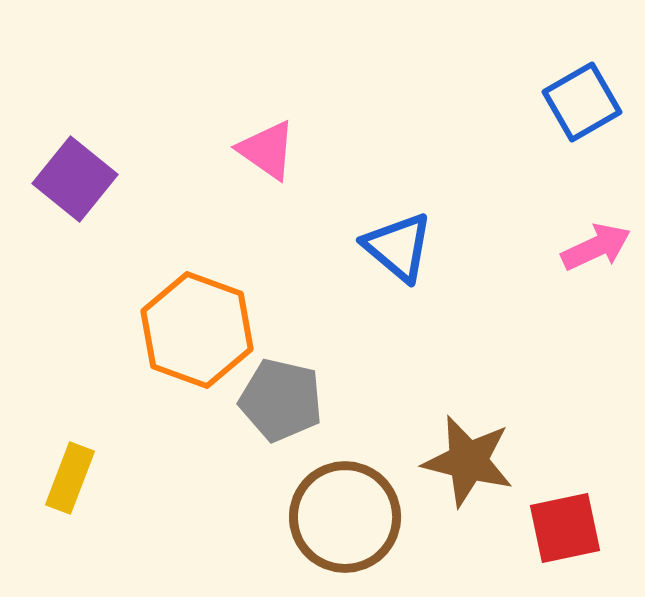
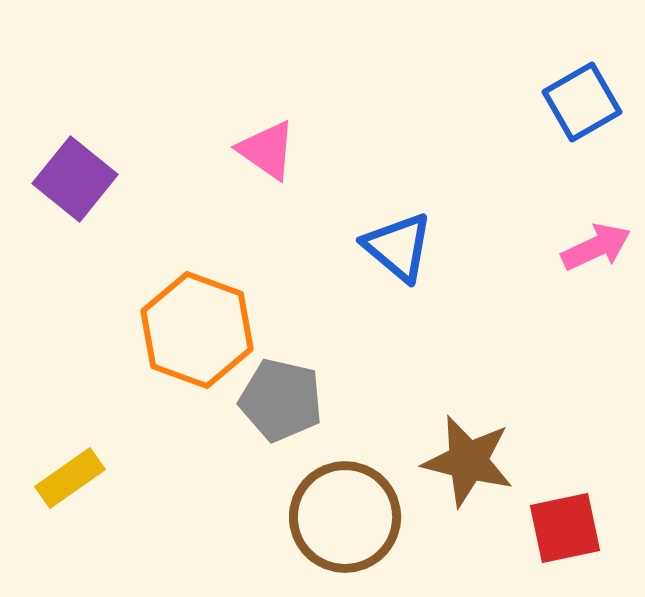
yellow rectangle: rotated 34 degrees clockwise
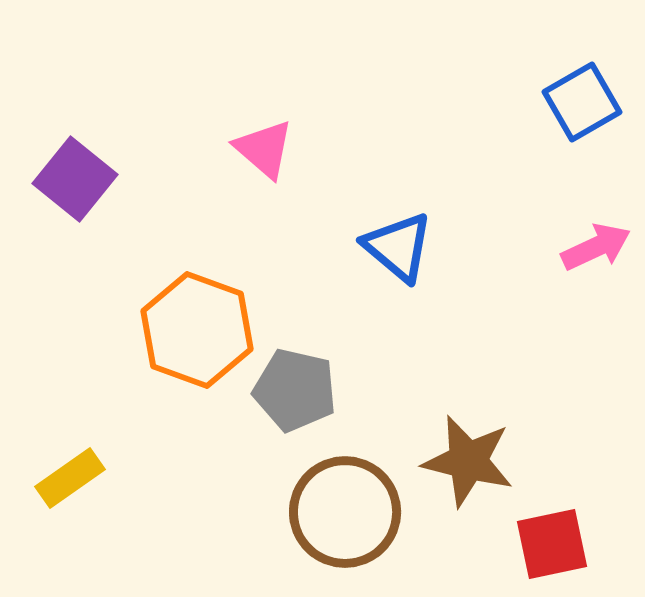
pink triangle: moved 3 px left, 1 px up; rotated 6 degrees clockwise
gray pentagon: moved 14 px right, 10 px up
brown circle: moved 5 px up
red square: moved 13 px left, 16 px down
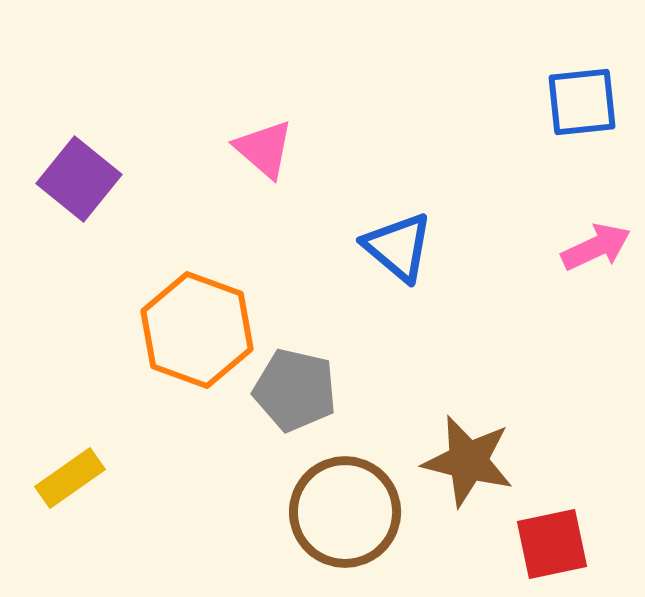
blue square: rotated 24 degrees clockwise
purple square: moved 4 px right
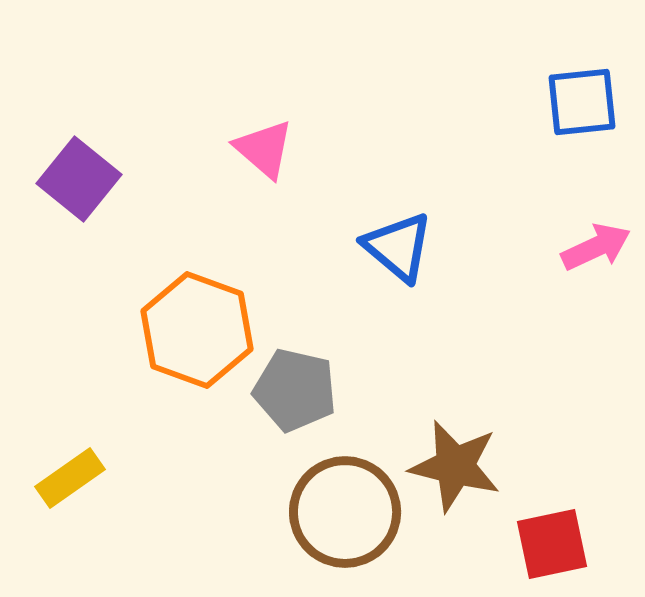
brown star: moved 13 px left, 5 px down
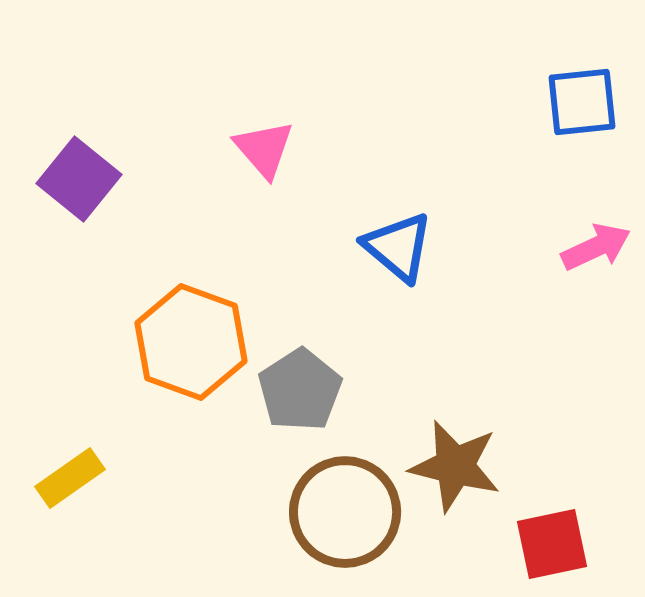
pink triangle: rotated 8 degrees clockwise
orange hexagon: moved 6 px left, 12 px down
gray pentagon: moved 5 px right; rotated 26 degrees clockwise
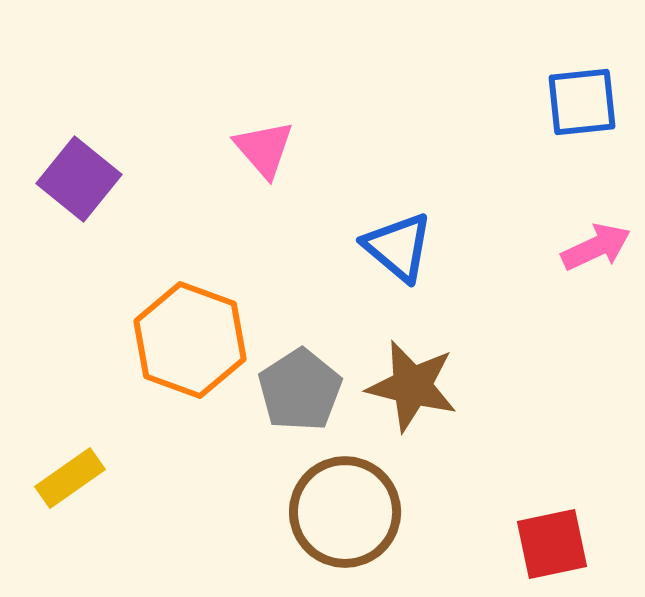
orange hexagon: moved 1 px left, 2 px up
brown star: moved 43 px left, 80 px up
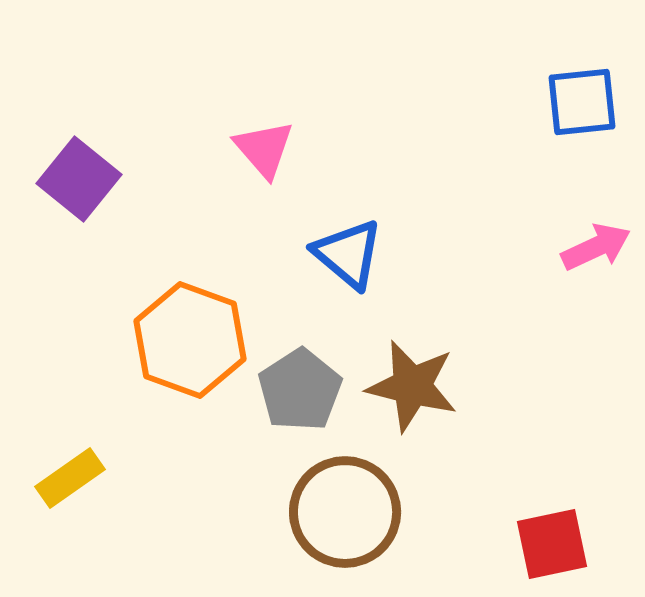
blue triangle: moved 50 px left, 7 px down
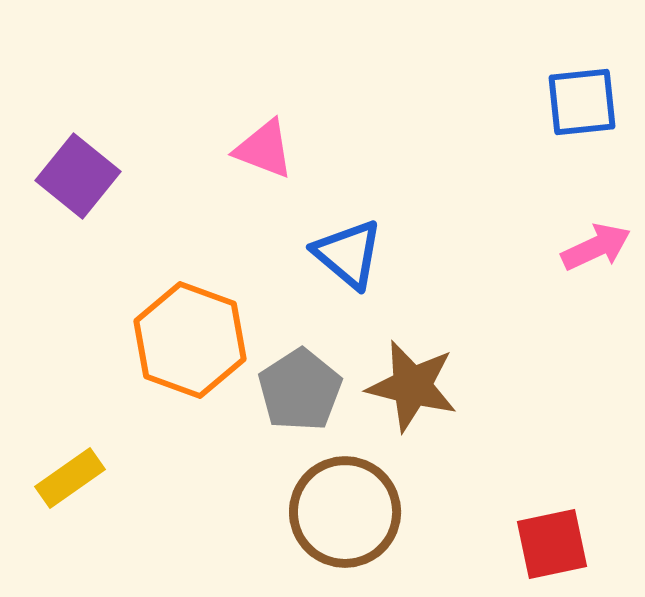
pink triangle: rotated 28 degrees counterclockwise
purple square: moved 1 px left, 3 px up
